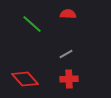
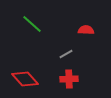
red semicircle: moved 18 px right, 16 px down
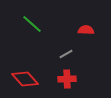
red cross: moved 2 px left
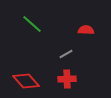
red diamond: moved 1 px right, 2 px down
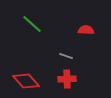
gray line: moved 2 px down; rotated 48 degrees clockwise
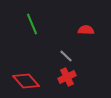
green line: rotated 25 degrees clockwise
gray line: rotated 24 degrees clockwise
red cross: moved 2 px up; rotated 24 degrees counterclockwise
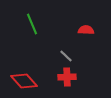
red cross: rotated 24 degrees clockwise
red diamond: moved 2 px left
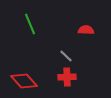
green line: moved 2 px left
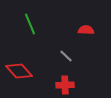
red cross: moved 2 px left, 8 px down
red diamond: moved 5 px left, 10 px up
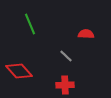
red semicircle: moved 4 px down
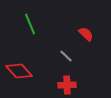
red semicircle: rotated 42 degrees clockwise
red cross: moved 2 px right
